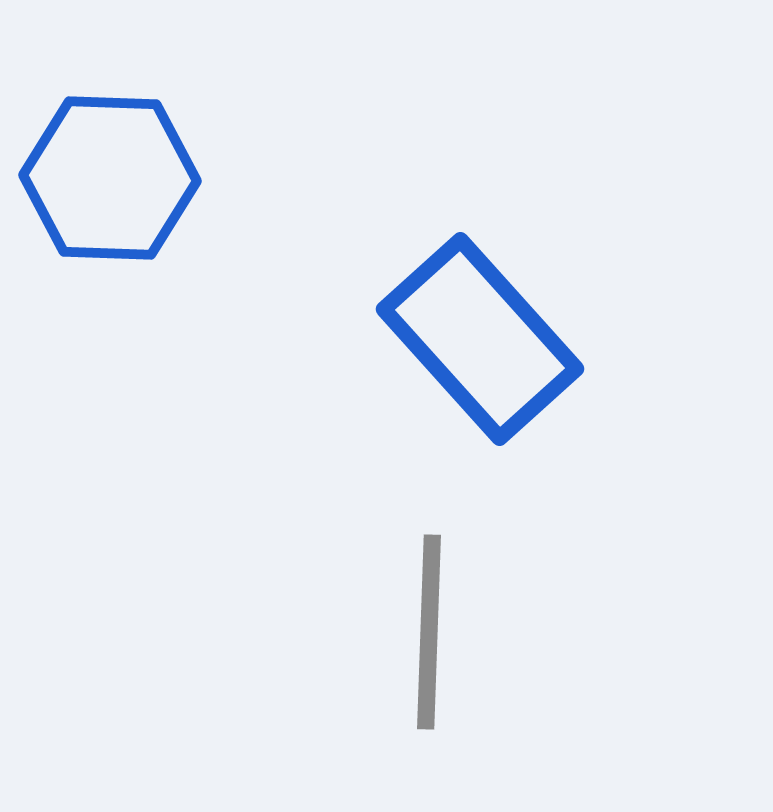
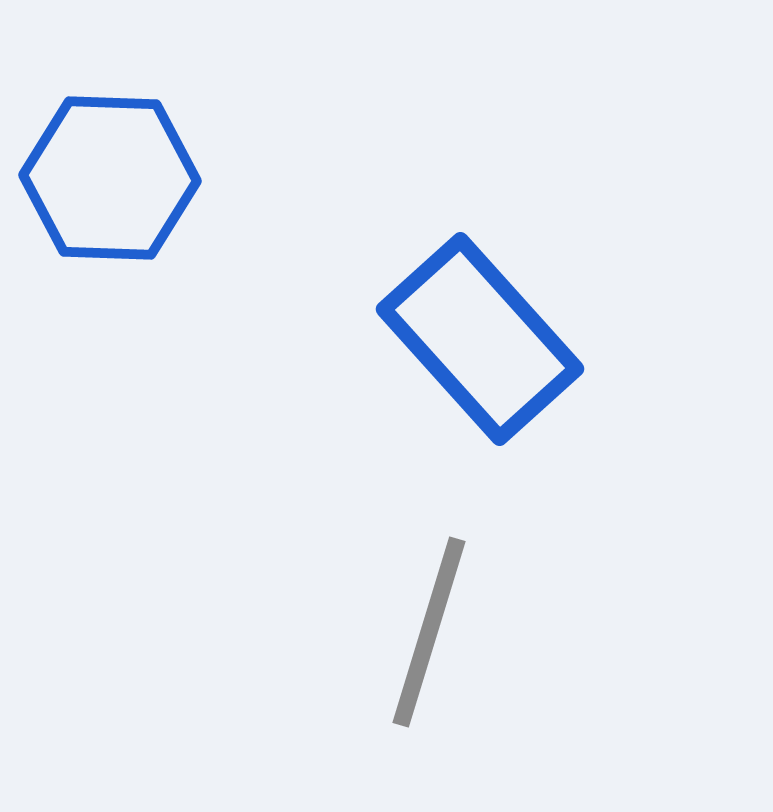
gray line: rotated 15 degrees clockwise
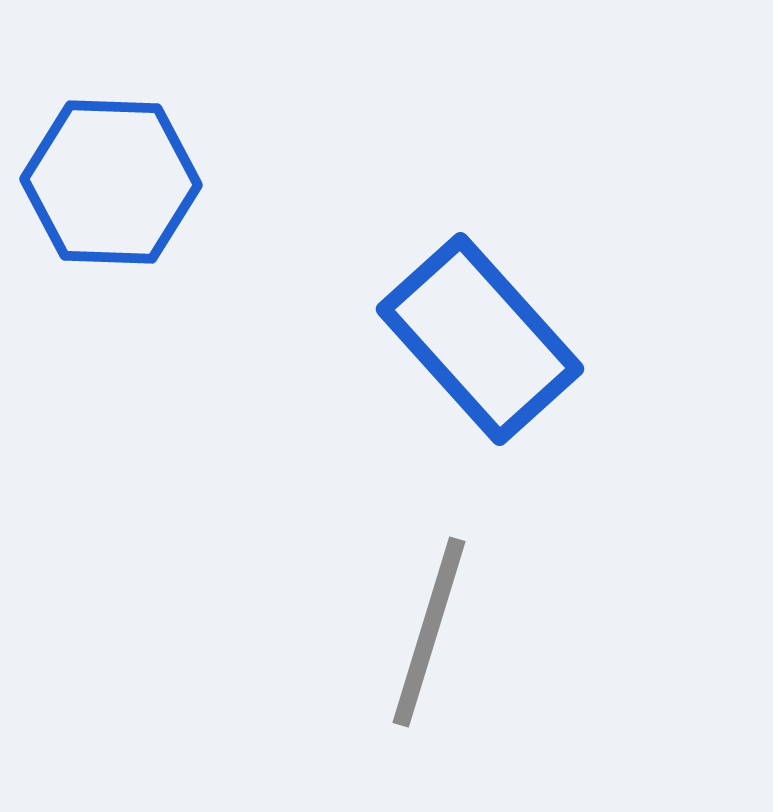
blue hexagon: moved 1 px right, 4 px down
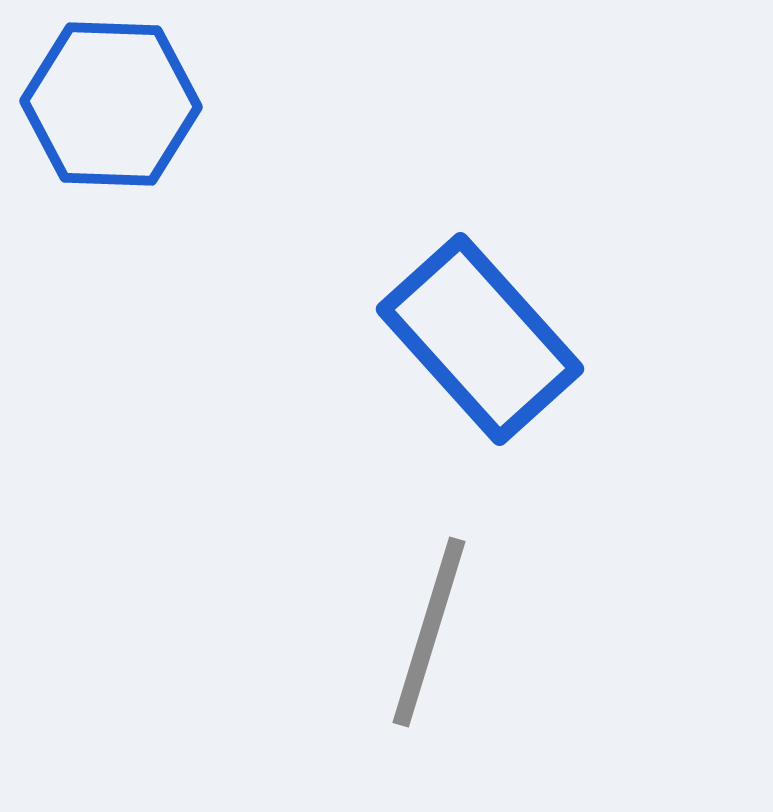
blue hexagon: moved 78 px up
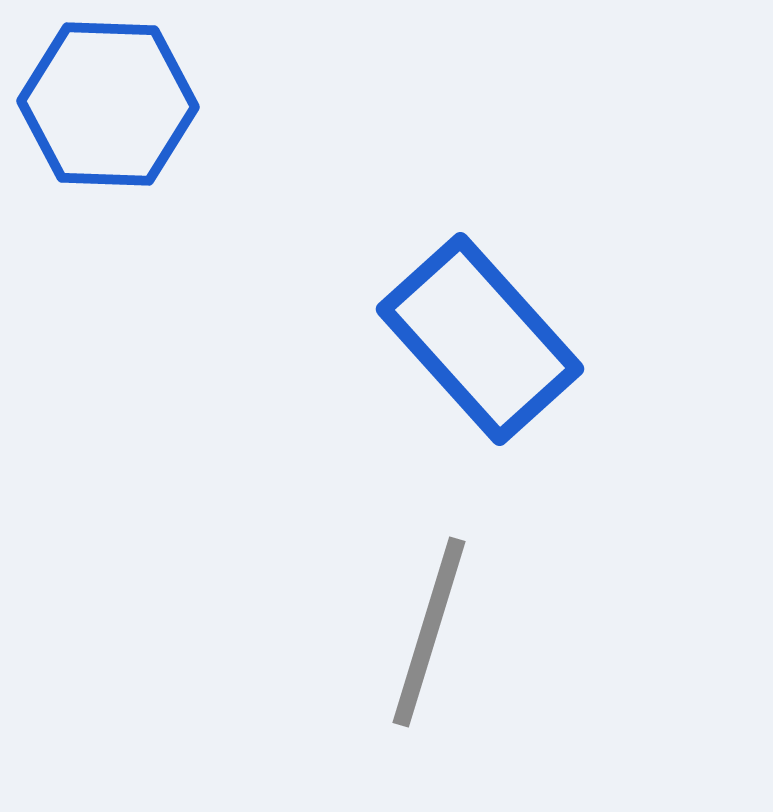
blue hexagon: moved 3 px left
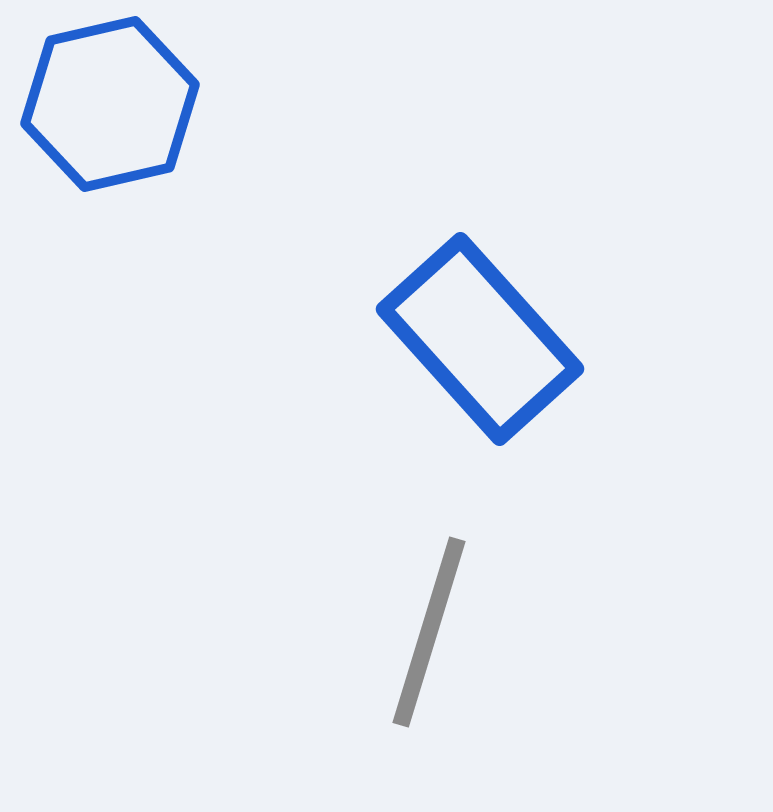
blue hexagon: moved 2 px right; rotated 15 degrees counterclockwise
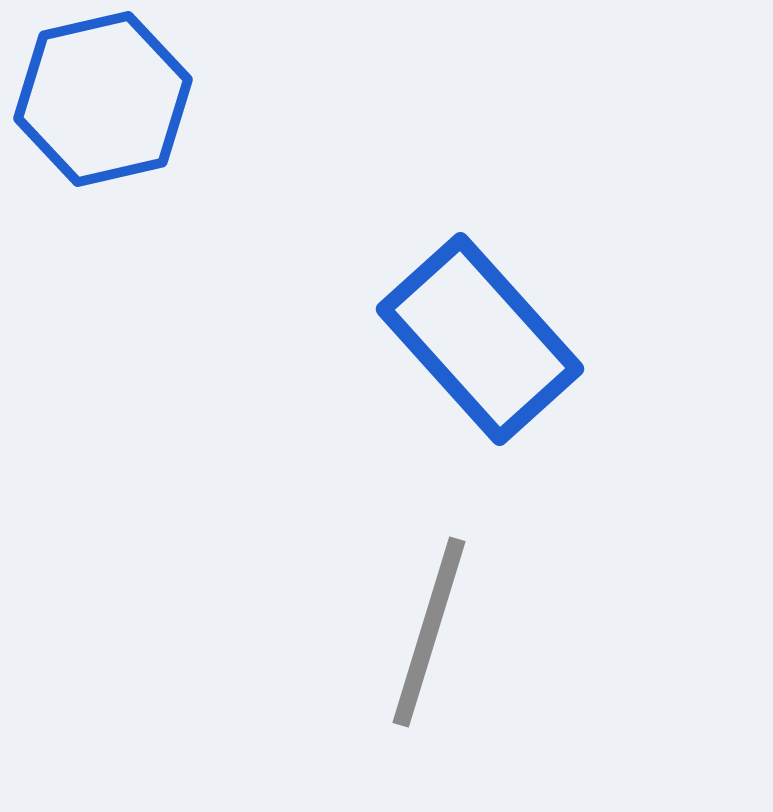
blue hexagon: moved 7 px left, 5 px up
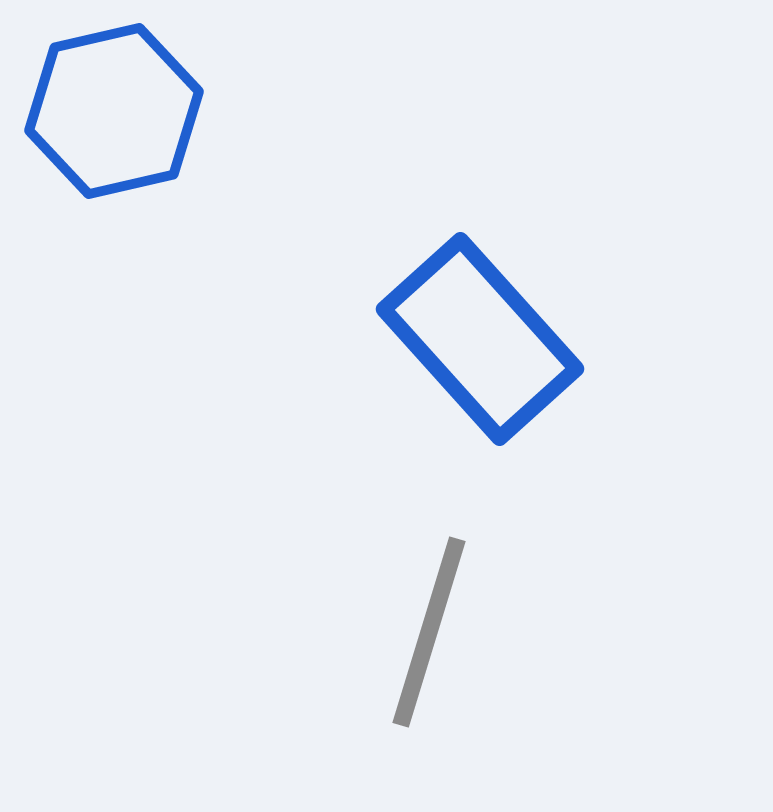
blue hexagon: moved 11 px right, 12 px down
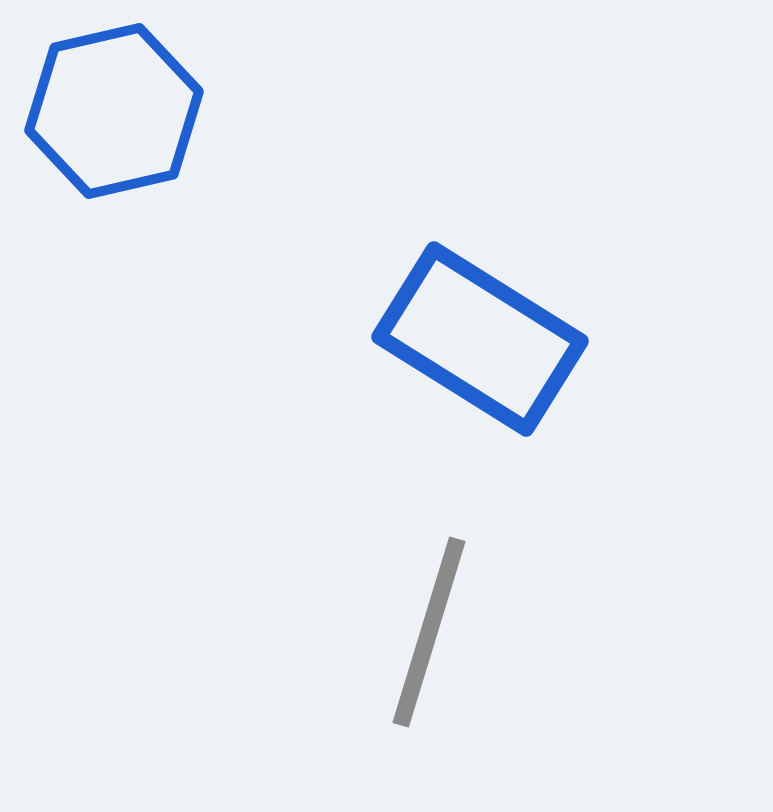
blue rectangle: rotated 16 degrees counterclockwise
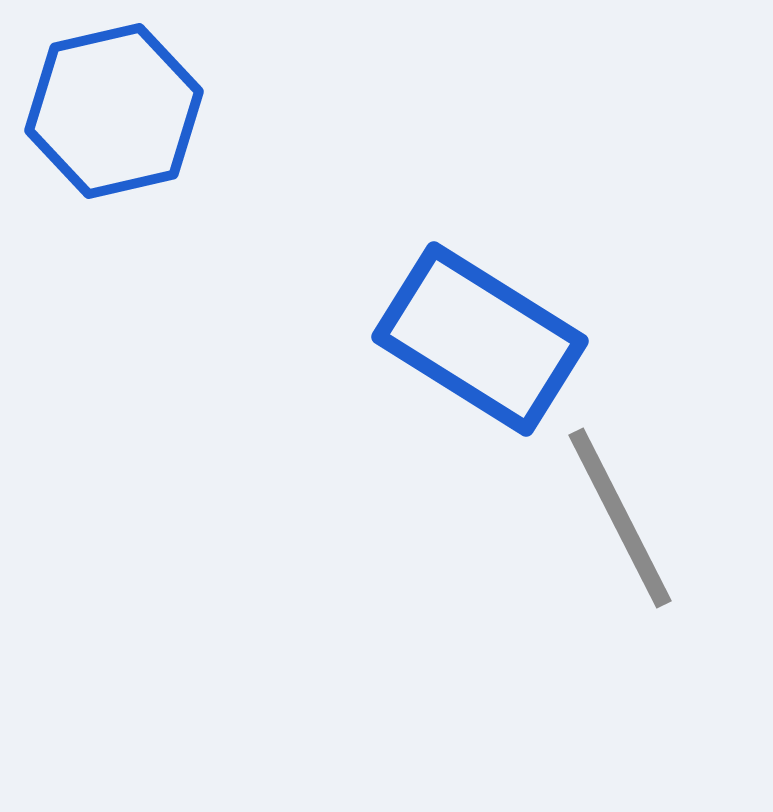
gray line: moved 191 px right, 114 px up; rotated 44 degrees counterclockwise
